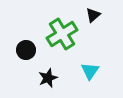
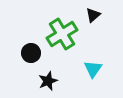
black circle: moved 5 px right, 3 px down
cyan triangle: moved 3 px right, 2 px up
black star: moved 3 px down
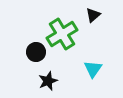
black circle: moved 5 px right, 1 px up
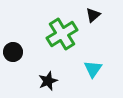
black circle: moved 23 px left
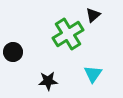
green cross: moved 6 px right
cyan triangle: moved 5 px down
black star: rotated 18 degrees clockwise
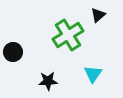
black triangle: moved 5 px right
green cross: moved 1 px down
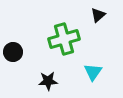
green cross: moved 4 px left, 4 px down; rotated 16 degrees clockwise
cyan triangle: moved 2 px up
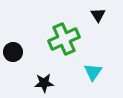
black triangle: rotated 21 degrees counterclockwise
green cross: rotated 8 degrees counterclockwise
black star: moved 4 px left, 2 px down
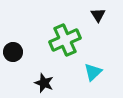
green cross: moved 1 px right, 1 px down
cyan triangle: rotated 12 degrees clockwise
black star: rotated 24 degrees clockwise
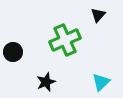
black triangle: rotated 14 degrees clockwise
cyan triangle: moved 8 px right, 10 px down
black star: moved 2 px right, 1 px up; rotated 30 degrees clockwise
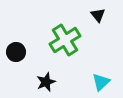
black triangle: rotated 21 degrees counterclockwise
green cross: rotated 8 degrees counterclockwise
black circle: moved 3 px right
